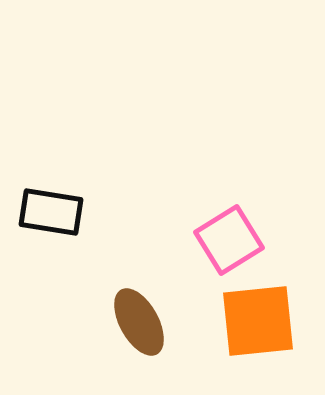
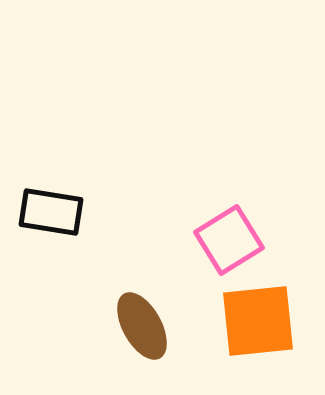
brown ellipse: moved 3 px right, 4 px down
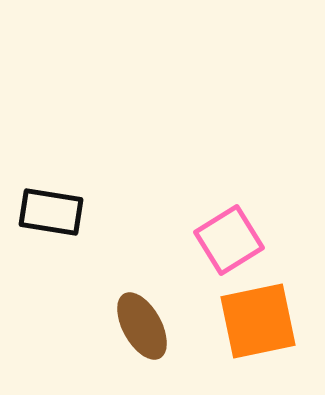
orange square: rotated 6 degrees counterclockwise
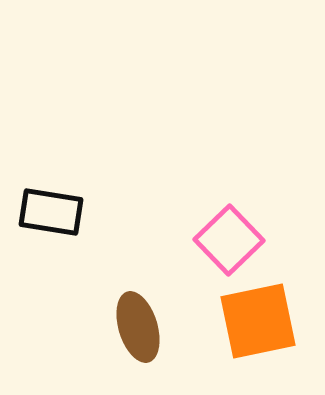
pink square: rotated 12 degrees counterclockwise
brown ellipse: moved 4 px left, 1 px down; rotated 12 degrees clockwise
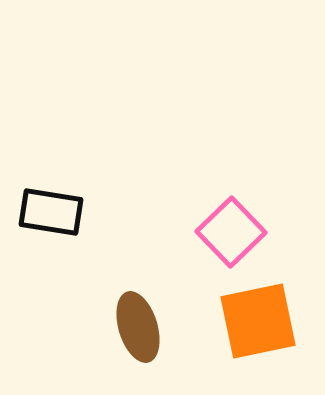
pink square: moved 2 px right, 8 px up
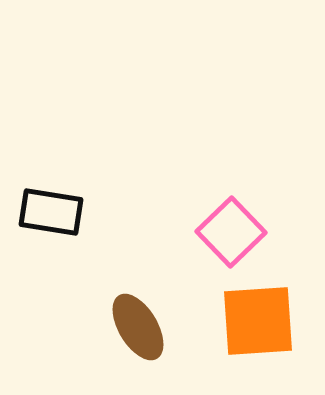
orange square: rotated 8 degrees clockwise
brown ellipse: rotated 14 degrees counterclockwise
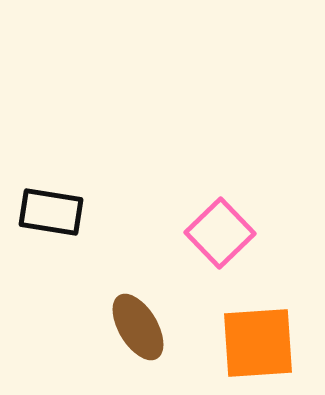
pink square: moved 11 px left, 1 px down
orange square: moved 22 px down
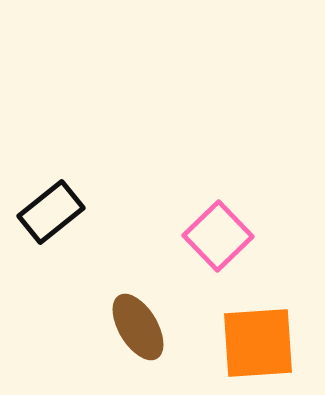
black rectangle: rotated 48 degrees counterclockwise
pink square: moved 2 px left, 3 px down
